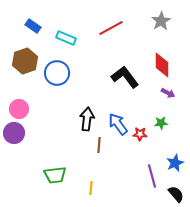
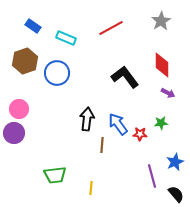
brown line: moved 3 px right
blue star: moved 1 px up
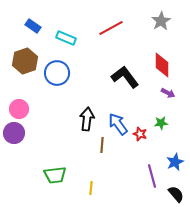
red star: rotated 16 degrees clockwise
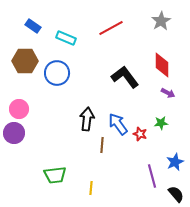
brown hexagon: rotated 20 degrees clockwise
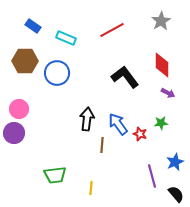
red line: moved 1 px right, 2 px down
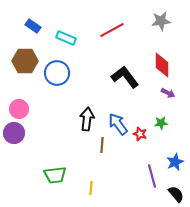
gray star: rotated 24 degrees clockwise
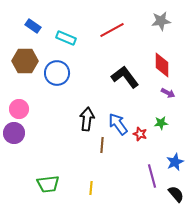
green trapezoid: moved 7 px left, 9 px down
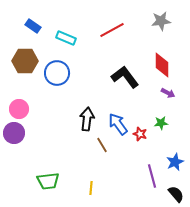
brown line: rotated 35 degrees counterclockwise
green trapezoid: moved 3 px up
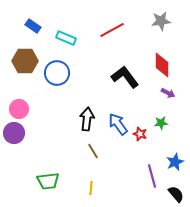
brown line: moved 9 px left, 6 px down
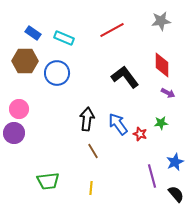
blue rectangle: moved 7 px down
cyan rectangle: moved 2 px left
